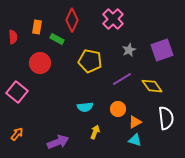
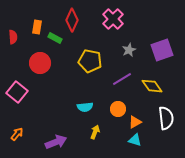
green rectangle: moved 2 px left, 1 px up
purple arrow: moved 2 px left
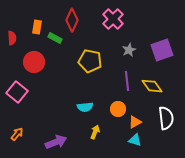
red semicircle: moved 1 px left, 1 px down
red circle: moved 6 px left, 1 px up
purple line: moved 5 px right, 2 px down; rotated 66 degrees counterclockwise
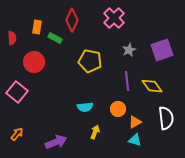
pink cross: moved 1 px right, 1 px up
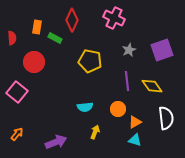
pink cross: rotated 20 degrees counterclockwise
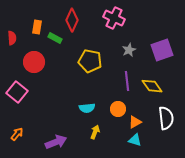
cyan semicircle: moved 2 px right, 1 px down
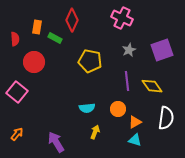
pink cross: moved 8 px right
red semicircle: moved 3 px right, 1 px down
white semicircle: rotated 15 degrees clockwise
purple arrow: rotated 100 degrees counterclockwise
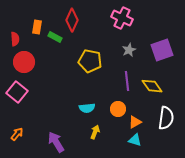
green rectangle: moved 1 px up
red circle: moved 10 px left
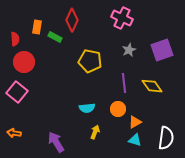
purple line: moved 3 px left, 2 px down
white semicircle: moved 20 px down
orange arrow: moved 3 px left, 1 px up; rotated 120 degrees counterclockwise
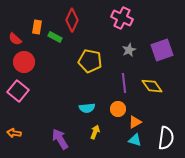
red semicircle: rotated 136 degrees clockwise
pink square: moved 1 px right, 1 px up
purple arrow: moved 4 px right, 3 px up
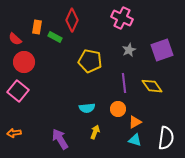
orange arrow: rotated 16 degrees counterclockwise
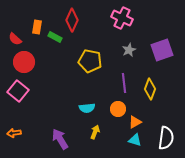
yellow diamond: moved 2 px left, 3 px down; rotated 55 degrees clockwise
